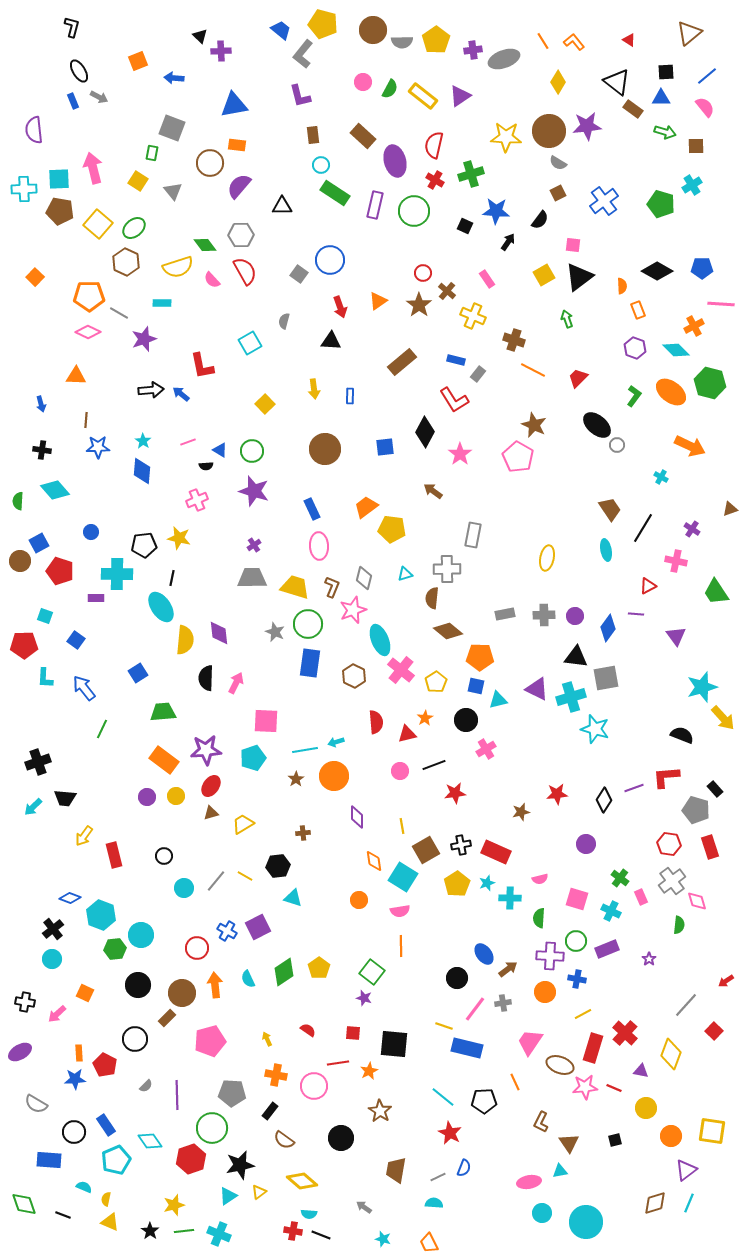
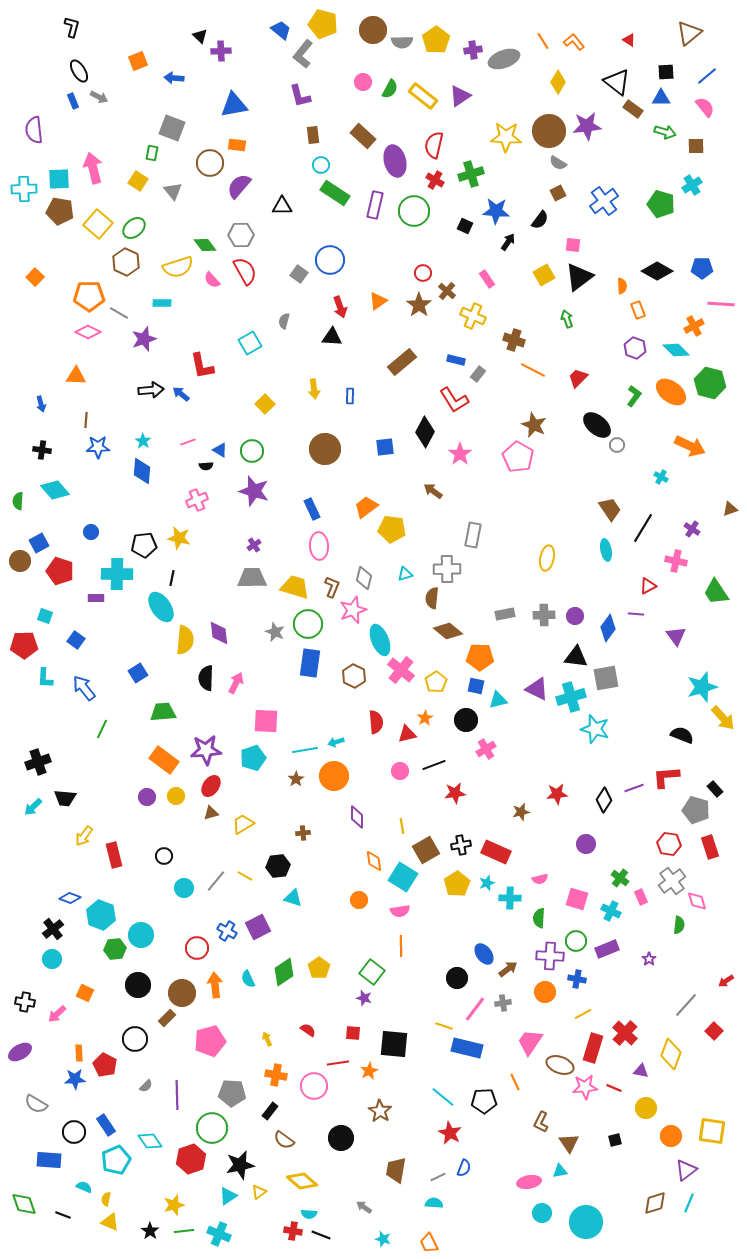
black triangle at (331, 341): moved 1 px right, 4 px up
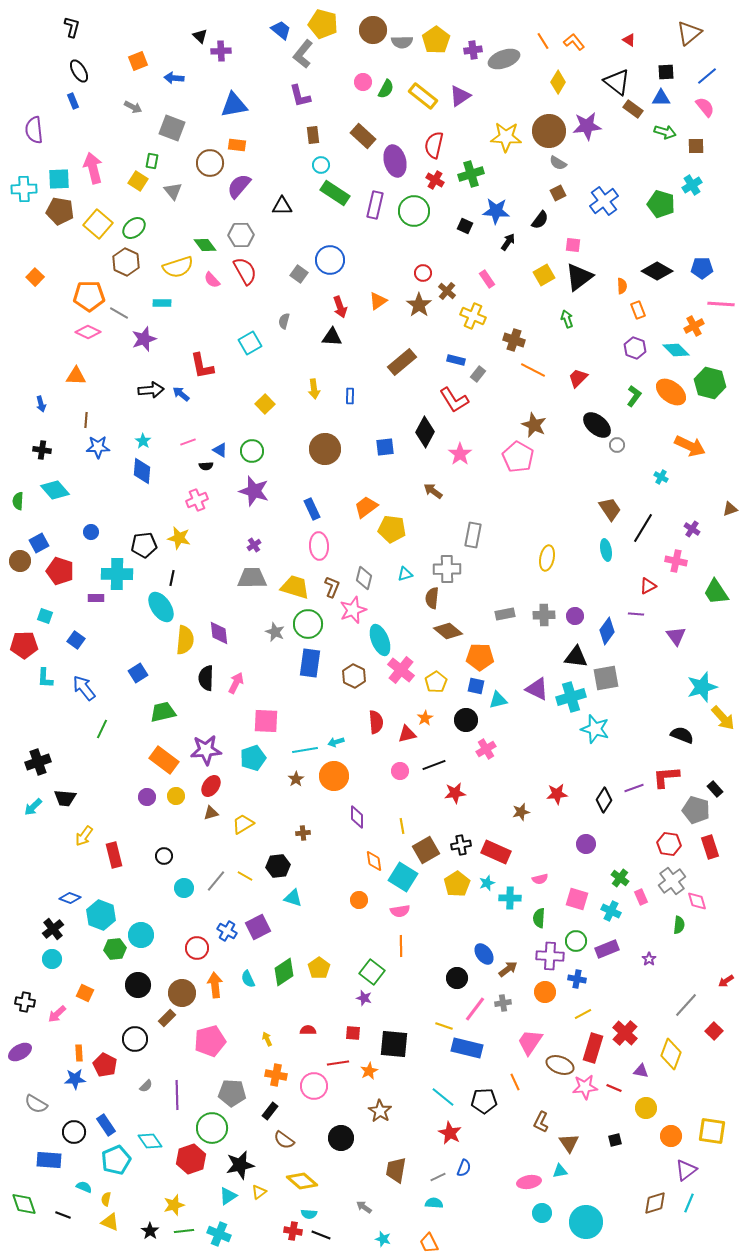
green semicircle at (390, 89): moved 4 px left
gray arrow at (99, 97): moved 34 px right, 10 px down
green rectangle at (152, 153): moved 8 px down
blue diamond at (608, 628): moved 1 px left, 3 px down
green trapezoid at (163, 712): rotated 8 degrees counterclockwise
red semicircle at (308, 1030): rotated 35 degrees counterclockwise
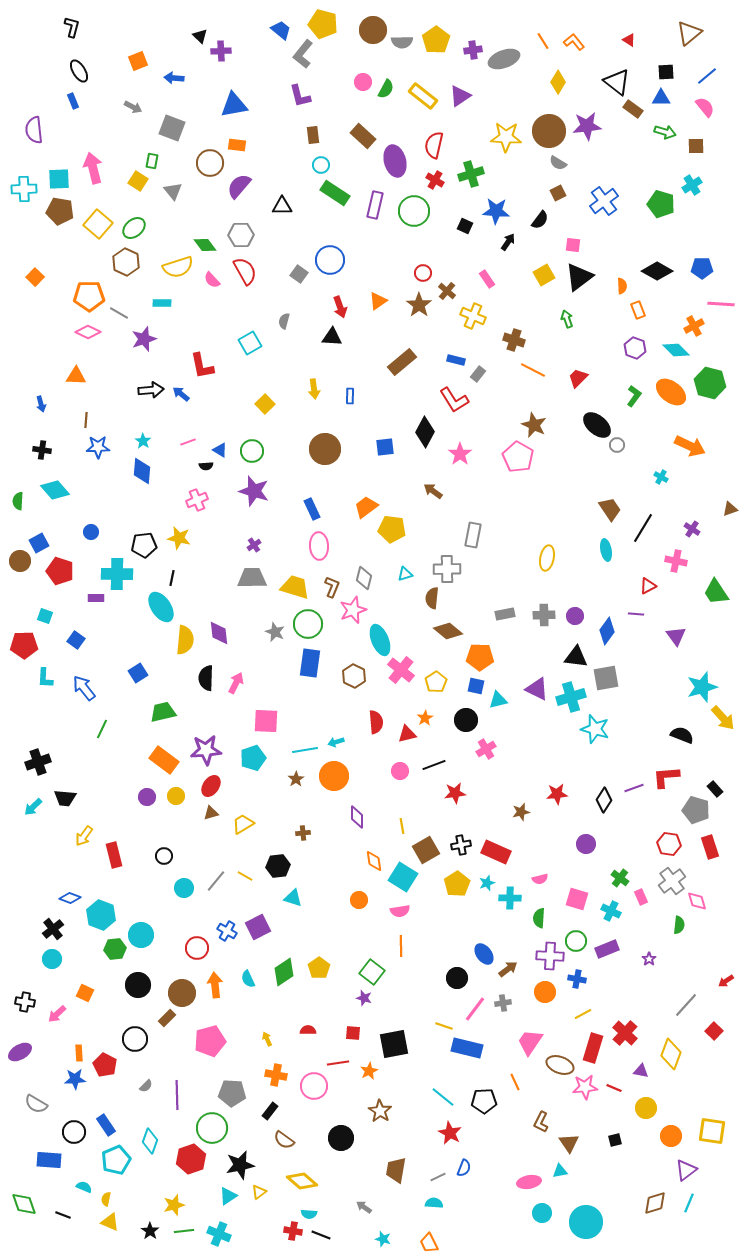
black square at (394, 1044): rotated 16 degrees counterclockwise
cyan diamond at (150, 1141): rotated 55 degrees clockwise
